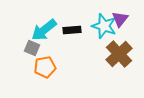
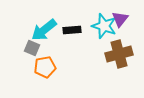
brown cross: rotated 28 degrees clockwise
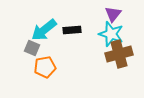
purple triangle: moved 7 px left, 5 px up
cyan star: moved 7 px right, 8 px down
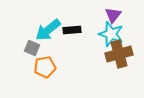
purple triangle: moved 1 px down
cyan arrow: moved 4 px right
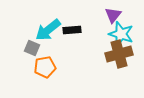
cyan star: moved 10 px right
